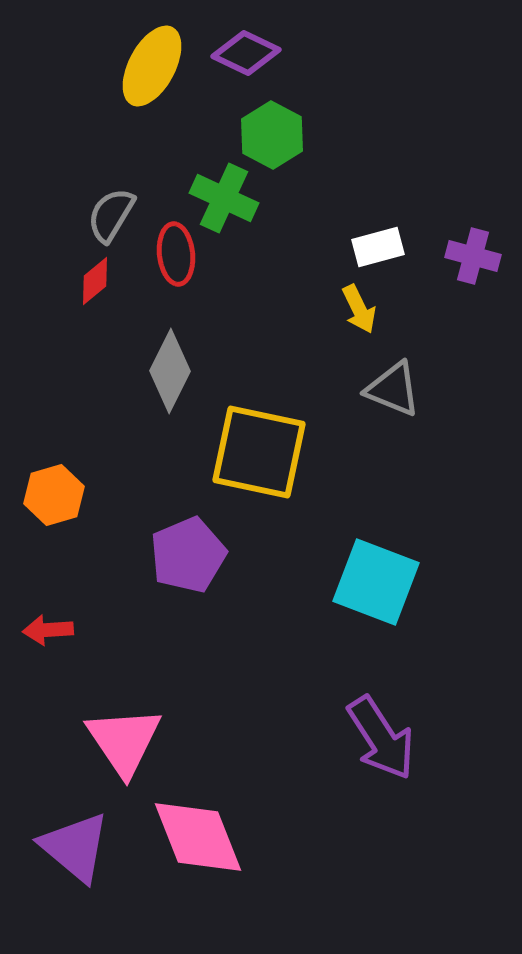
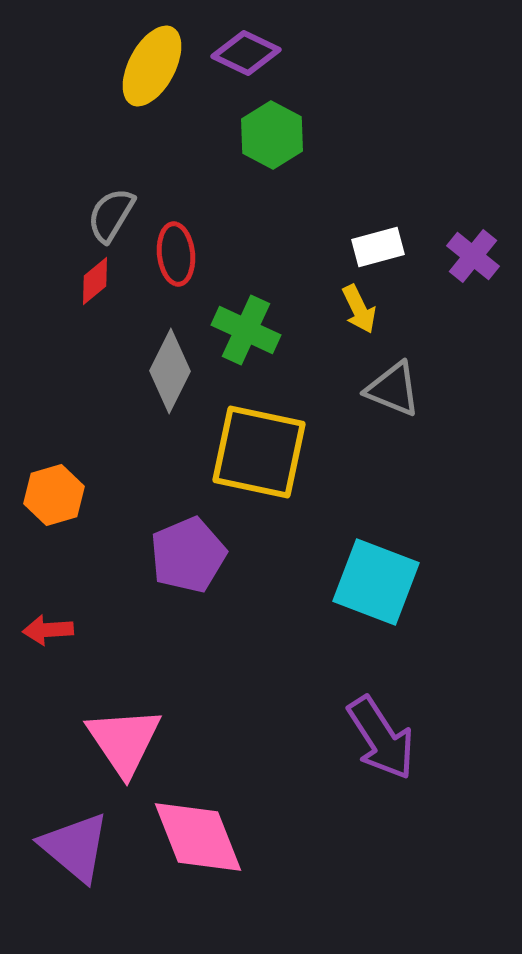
green cross: moved 22 px right, 132 px down
purple cross: rotated 24 degrees clockwise
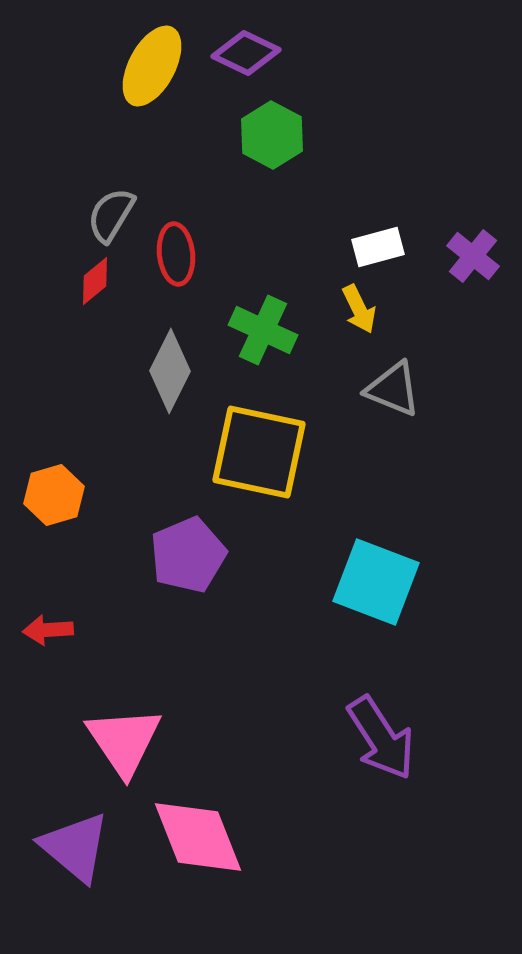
green cross: moved 17 px right
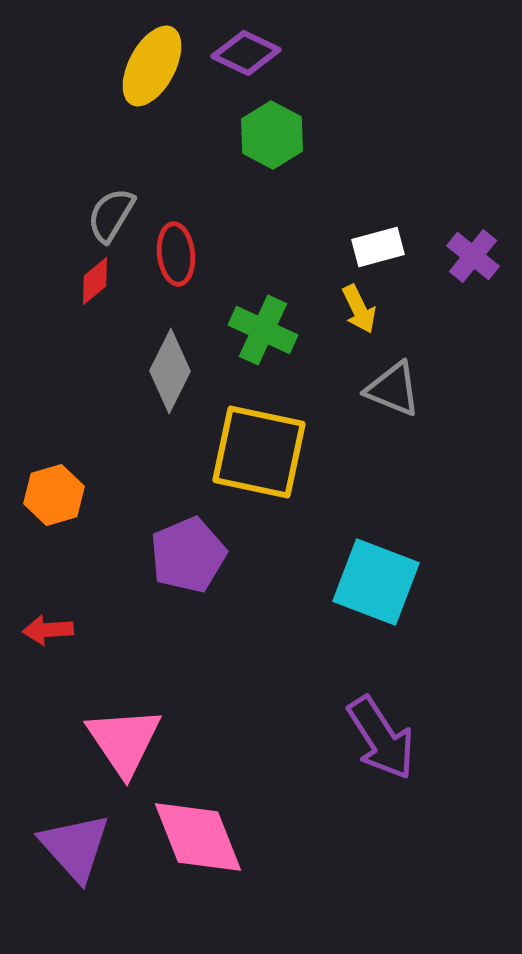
purple triangle: rotated 8 degrees clockwise
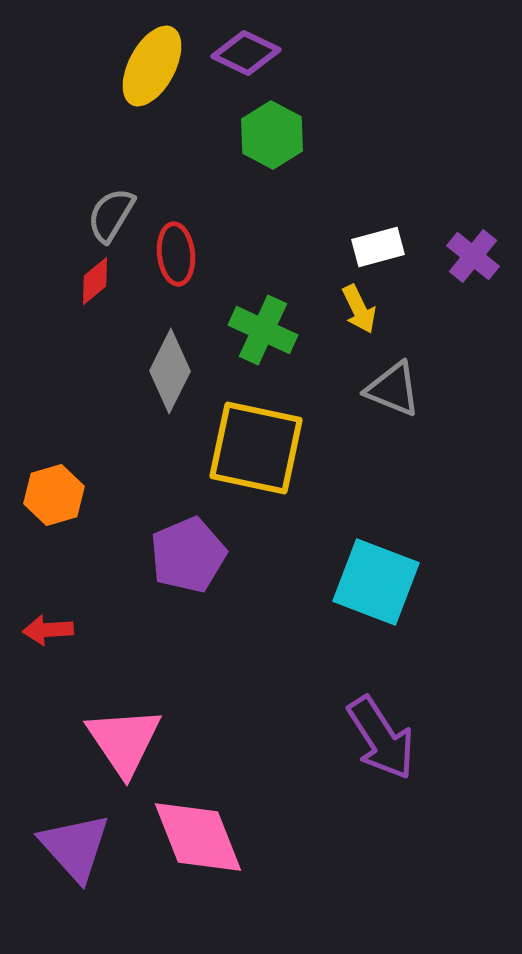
yellow square: moved 3 px left, 4 px up
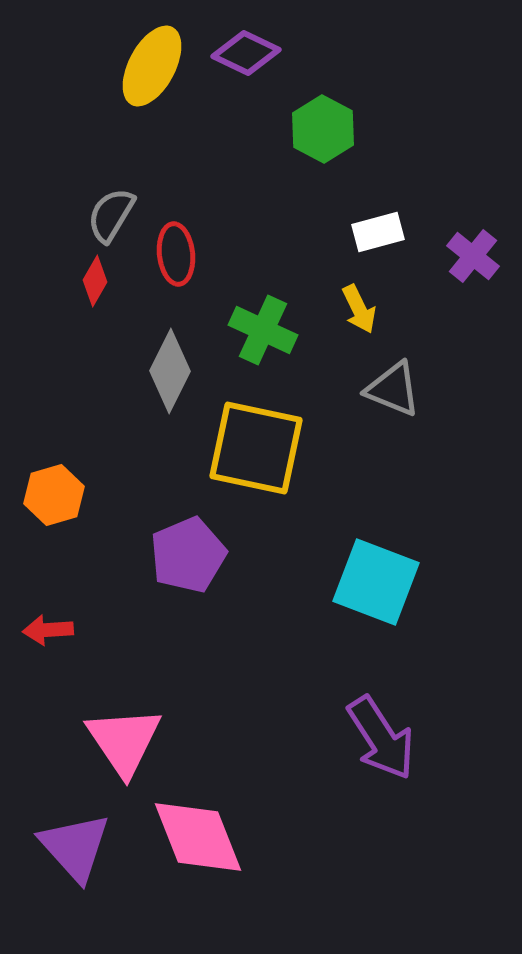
green hexagon: moved 51 px right, 6 px up
white rectangle: moved 15 px up
red diamond: rotated 21 degrees counterclockwise
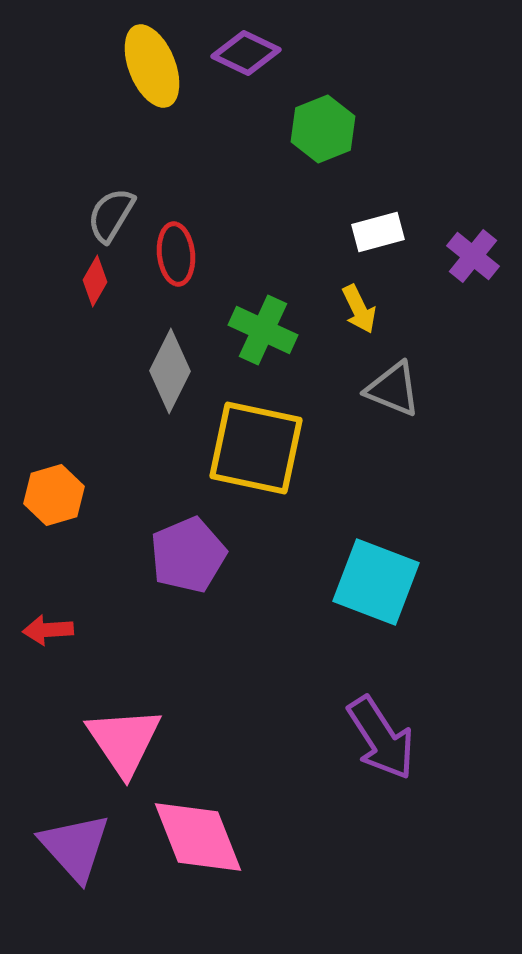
yellow ellipse: rotated 50 degrees counterclockwise
green hexagon: rotated 10 degrees clockwise
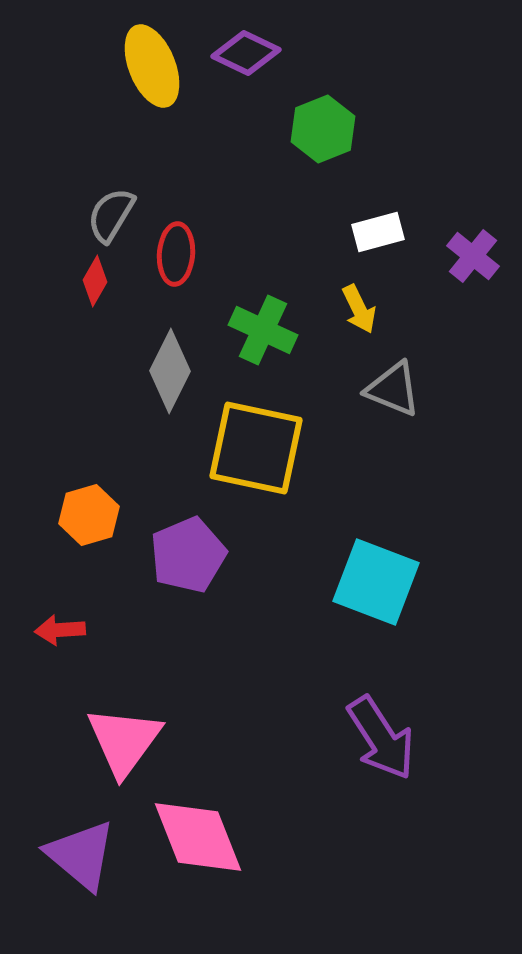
red ellipse: rotated 10 degrees clockwise
orange hexagon: moved 35 px right, 20 px down
red arrow: moved 12 px right
pink triangle: rotated 10 degrees clockwise
purple triangle: moved 6 px right, 8 px down; rotated 8 degrees counterclockwise
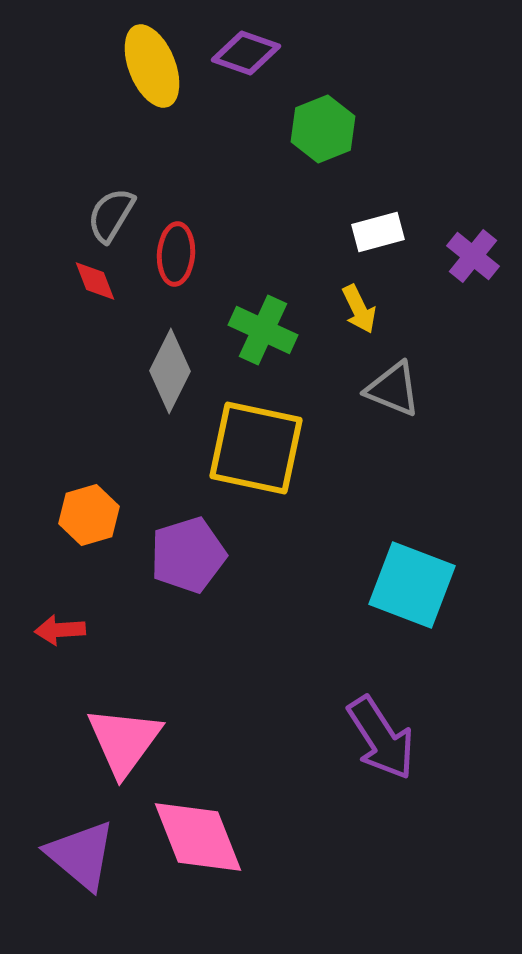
purple diamond: rotated 6 degrees counterclockwise
red diamond: rotated 51 degrees counterclockwise
purple pentagon: rotated 6 degrees clockwise
cyan square: moved 36 px right, 3 px down
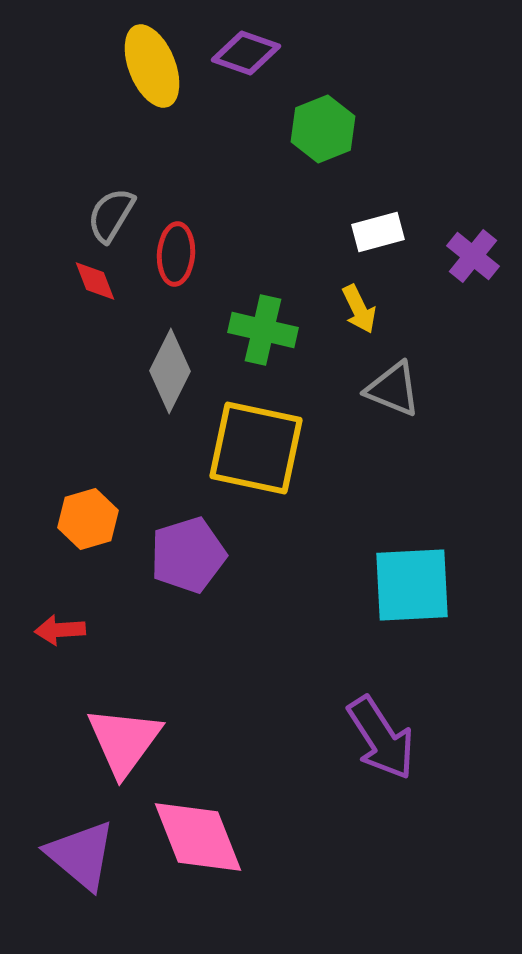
green cross: rotated 12 degrees counterclockwise
orange hexagon: moved 1 px left, 4 px down
cyan square: rotated 24 degrees counterclockwise
